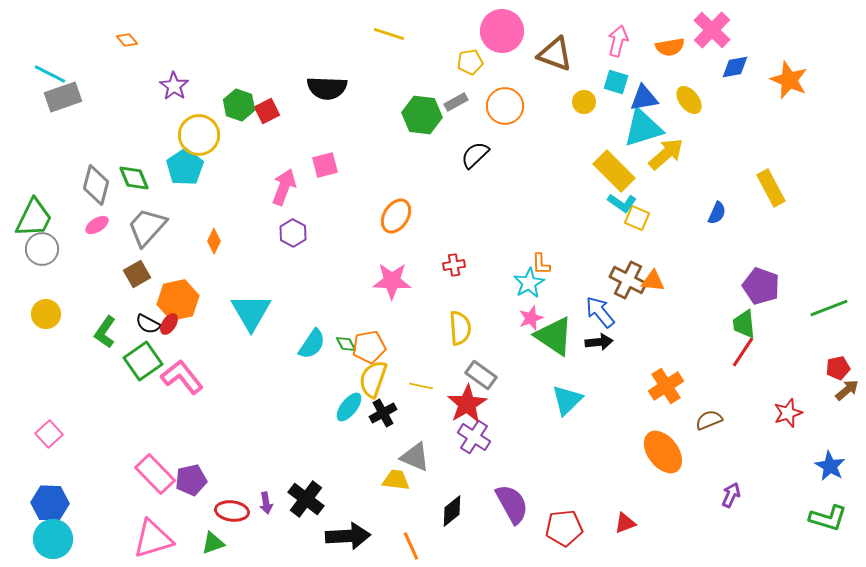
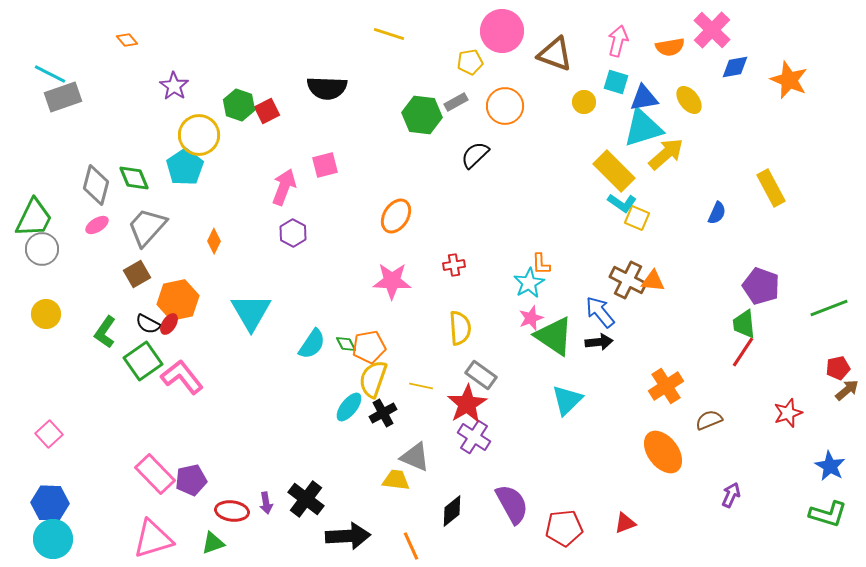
green L-shape at (828, 518): moved 4 px up
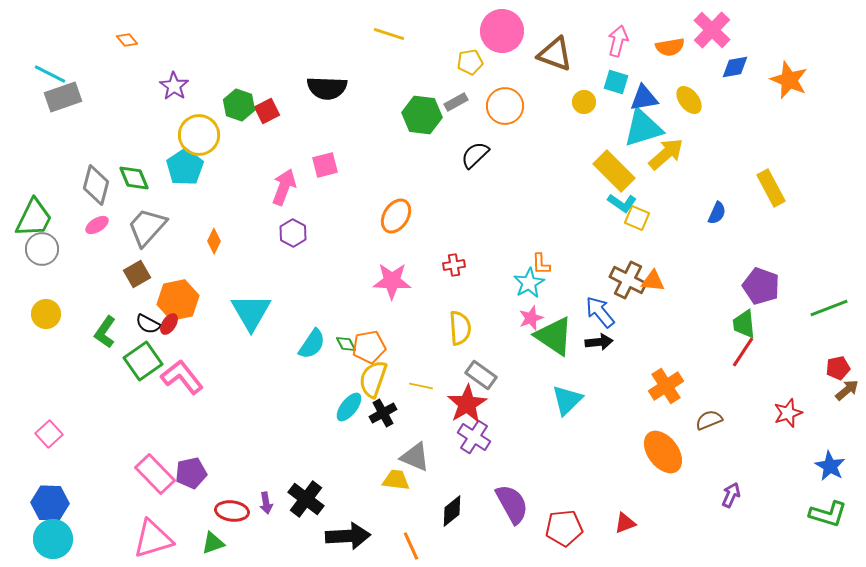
purple pentagon at (191, 480): moved 7 px up
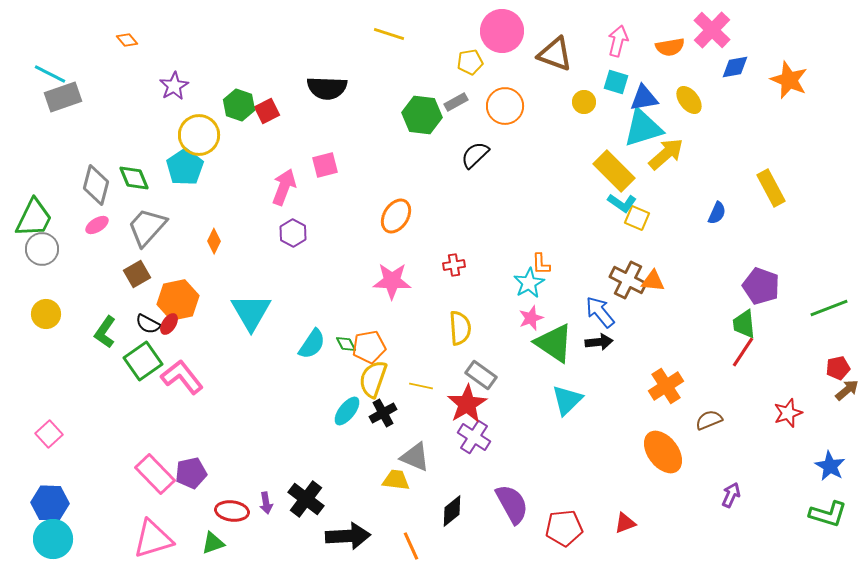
purple star at (174, 86): rotated 8 degrees clockwise
green triangle at (554, 336): moved 7 px down
cyan ellipse at (349, 407): moved 2 px left, 4 px down
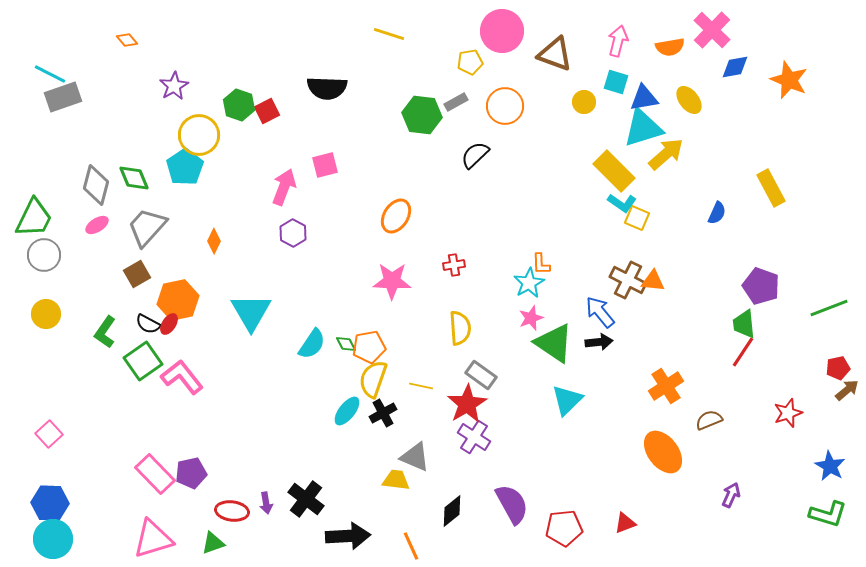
gray circle at (42, 249): moved 2 px right, 6 px down
